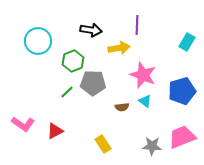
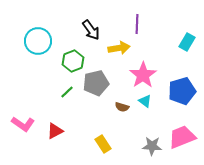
purple line: moved 1 px up
black arrow: rotated 45 degrees clockwise
pink star: rotated 16 degrees clockwise
gray pentagon: moved 3 px right; rotated 15 degrees counterclockwise
brown semicircle: rotated 24 degrees clockwise
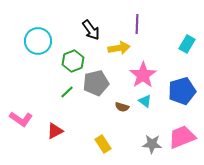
cyan rectangle: moved 2 px down
pink L-shape: moved 2 px left, 5 px up
gray star: moved 2 px up
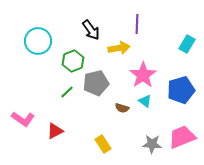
blue pentagon: moved 1 px left, 1 px up
brown semicircle: moved 1 px down
pink L-shape: moved 2 px right
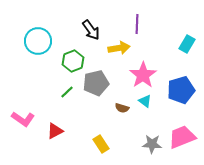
yellow rectangle: moved 2 px left
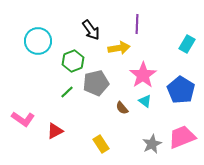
blue pentagon: rotated 24 degrees counterclockwise
brown semicircle: rotated 32 degrees clockwise
gray star: rotated 30 degrees counterclockwise
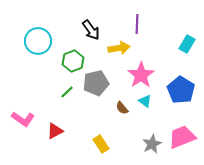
pink star: moved 2 px left
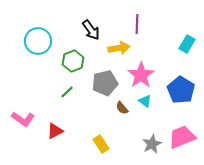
gray pentagon: moved 9 px right
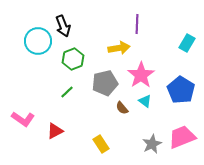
black arrow: moved 28 px left, 4 px up; rotated 15 degrees clockwise
cyan rectangle: moved 1 px up
green hexagon: moved 2 px up
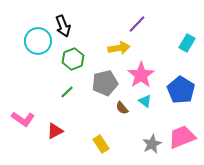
purple line: rotated 42 degrees clockwise
